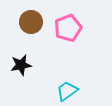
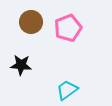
black star: rotated 15 degrees clockwise
cyan trapezoid: moved 1 px up
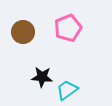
brown circle: moved 8 px left, 10 px down
black star: moved 21 px right, 12 px down
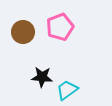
pink pentagon: moved 8 px left, 1 px up
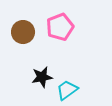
black star: rotated 15 degrees counterclockwise
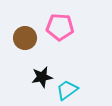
pink pentagon: rotated 24 degrees clockwise
brown circle: moved 2 px right, 6 px down
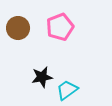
pink pentagon: rotated 24 degrees counterclockwise
brown circle: moved 7 px left, 10 px up
